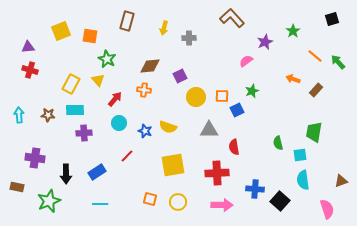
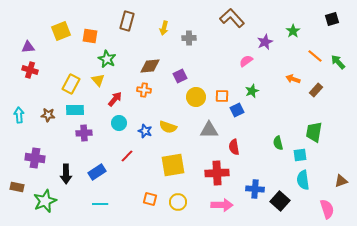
green star at (49, 201): moved 4 px left
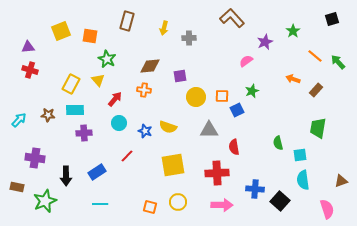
purple square at (180, 76): rotated 16 degrees clockwise
cyan arrow at (19, 115): moved 5 px down; rotated 49 degrees clockwise
green trapezoid at (314, 132): moved 4 px right, 4 px up
black arrow at (66, 174): moved 2 px down
orange square at (150, 199): moved 8 px down
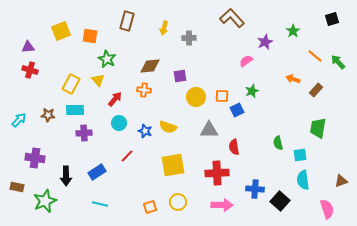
cyan line at (100, 204): rotated 14 degrees clockwise
orange square at (150, 207): rotated 32 degrees counterclockwise
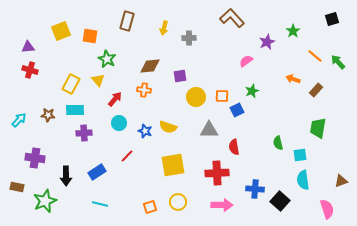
purple star at (265, 42): moved 2 px right
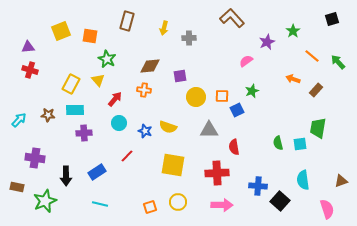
orange line at (315, 56): moved 3 px left
cyan square at (300, 155): moved 11 px up
yellow square at (173, 165): rotated 20 degrees clockwise
blue cross at (255, 189): moved 3 px right, 3 px up
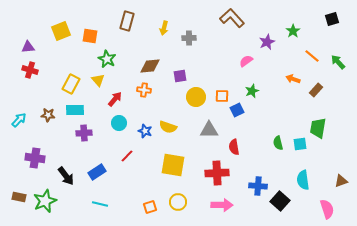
black arrow at (66, 176): rotated 36 degrees counterclockwise
brown rectangle at (17, 187): moved 2 px right, 10 px down
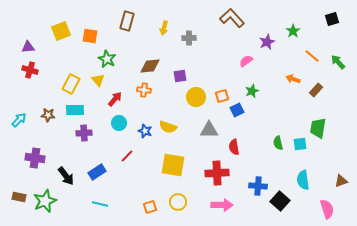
orange square at (222, 96): rotated 16 degrees counterclockwise
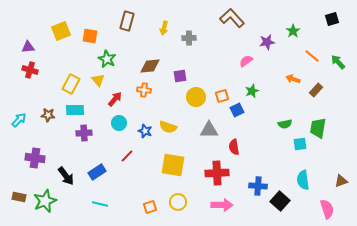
purple star at (267, 42): rotated 14 degrees clockwise
green semicircle at (278, 143): moved 7 px right, 19 px up; rotated 88 degrees counterclockwise
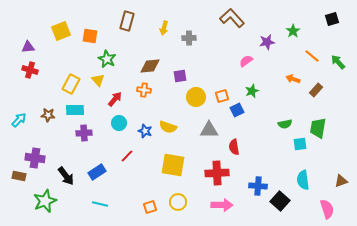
brown rectangle at (19, 197): moved 21 px up
